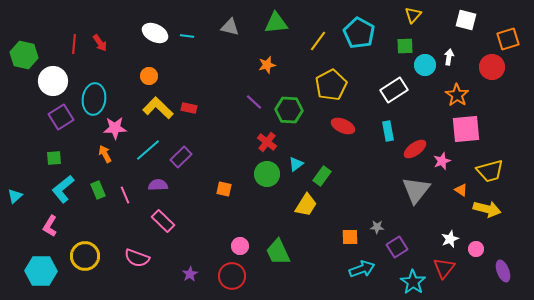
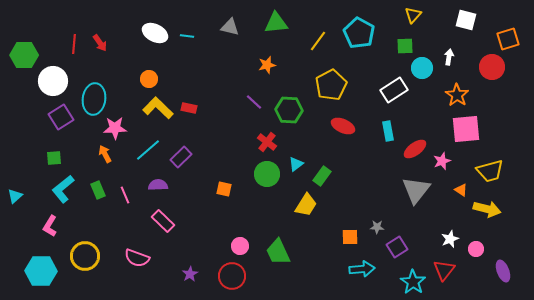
green hexagon at (24, 55): rotated 12 degrees counterclockwise
cyan circle at (425, 65): moved 3 px left, 3 px down
orange circle at (149, 76): moved 3 px down
red triangle at (444, 268): moved 2 px down
cyan arrow at (362, 269): rotated 15 degrees clockwise
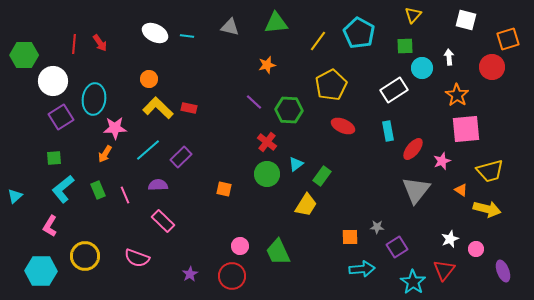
white arrow at (449, 57): rotated 14 degrees counterclockwise
red ellipse at (415, 149): moved 2 px left; rotated 15 degrees counterclockwise
orange arrow at (105, 154): rotated 120 degrees counterclockwise
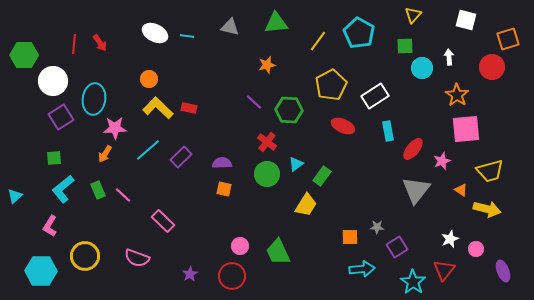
white rectangle at (394, 90): moved 19 px left, 6 px down
purple semicircle at (158, 185): moved 64 px right, 22 px up
pink line at (125, 195): moved 2 px left; rotated 24 degrees counterclockwise
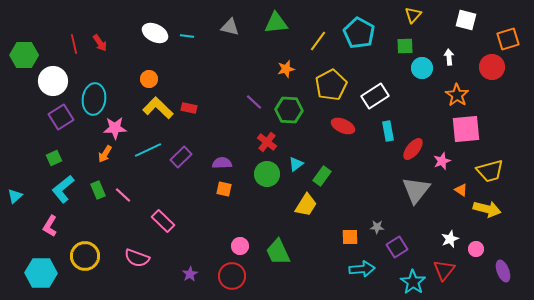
red line at (74, 44): rotated 18 degrees counterclockwise
orange star at (267, 65): moved 19 px right, 4 px down
cyan line at (148, 150): rotated 16 degrees clockwise
green square at (54, 158): rotated 21 degrees counterclockwise
cyan hexagon at (41, 271): moved 2 px down
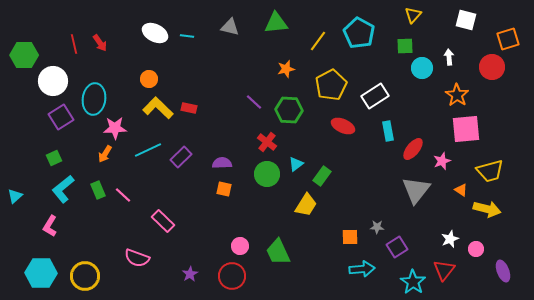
yellow circle at (85, 256): moved 20 px down
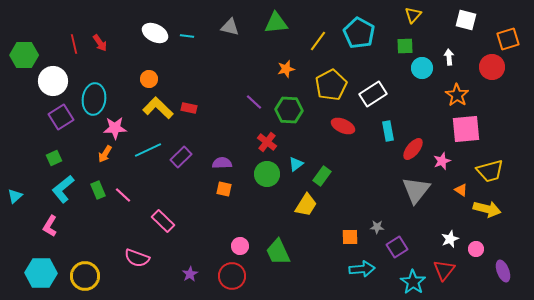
white rectangle at (375, 96): moved 2 px left, 2 px up
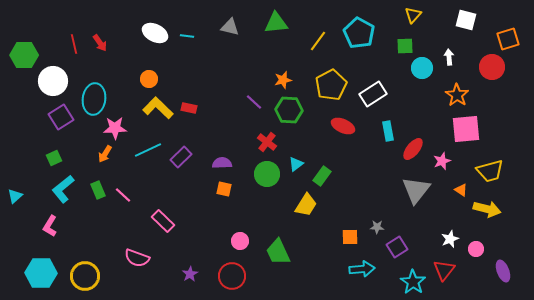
orange star at (286, 69): moved 3 px left, 11 px down
pink circle at (240, 246): moved 5 px up
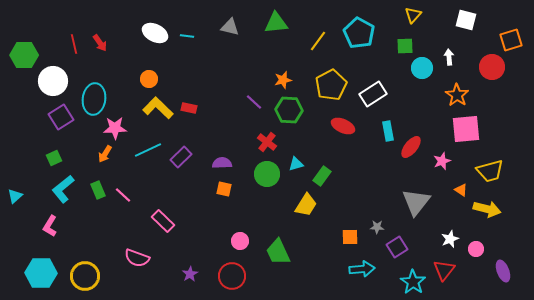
orange square at (508, 39): moved 3 px right, 1 px down
red ellipse at (413, 149): moved 2 px left, 2 px up
cyan triangle at (296, 164): rotated 21 degrees clockwise
gray triangle at (416, 190): moved 12 px down
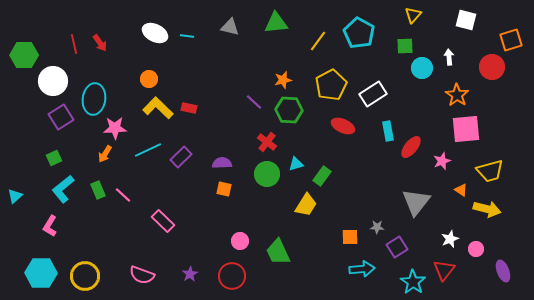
pink semicircle at (137, 258): moved 5 px right, 17 px down
